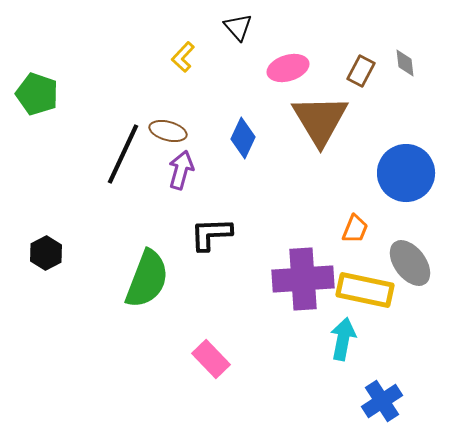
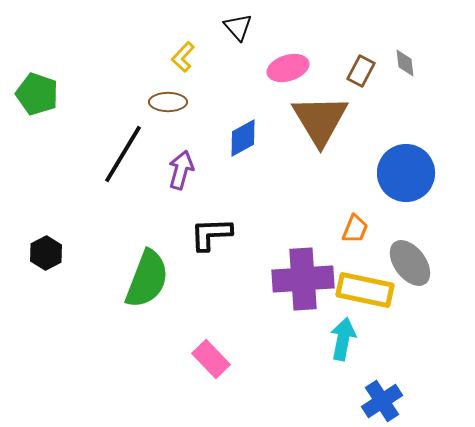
brown ellipse: moved 29 px up; rotated 15 degrees counterclockwise
blue diamond: rotated 36 degrees clockwise
black line: rotated 6 degrees clockwise
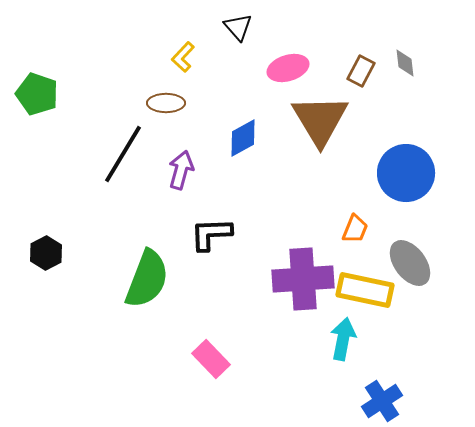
brown ellipse: moved 2 px left, 1 px down
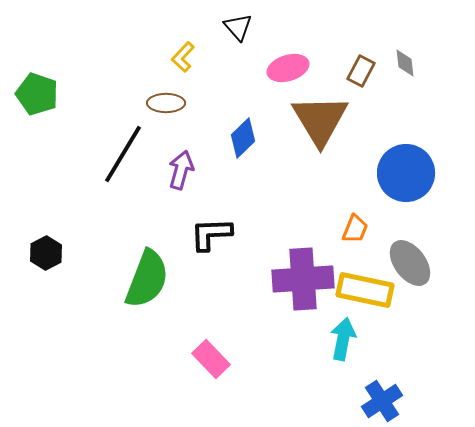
blue diamond: rotated 15 degrees counterclockwise
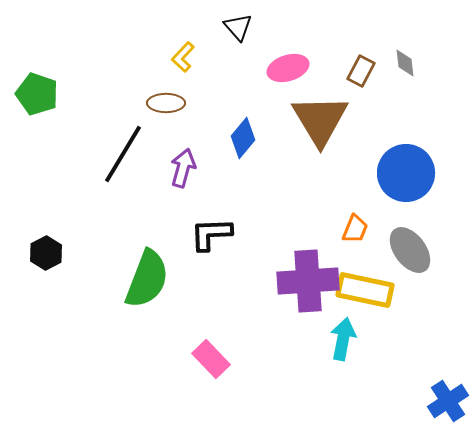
blue diamond: rotated 6 degrees counterclockwise
purple arrow: moved 2 px right, 2 px up
gray ellipse: moved 13 px up
purple cross: moved 5 px right, 2 px down
blue cross: moved 66 px right
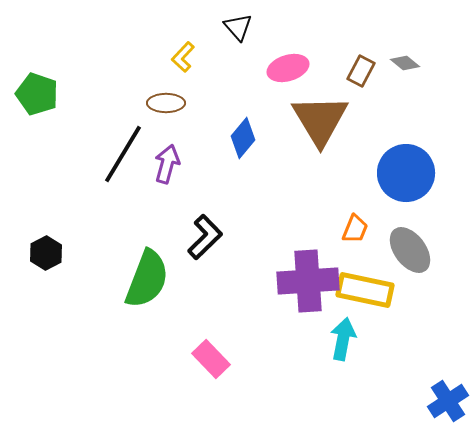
gray diamond: rotated 44 degrees counterclockwise
purple arrow: moved 16 px left, 4 px up
black L-shape: moved 6 px left, 3 px down; rotated 138 degrees clockwise
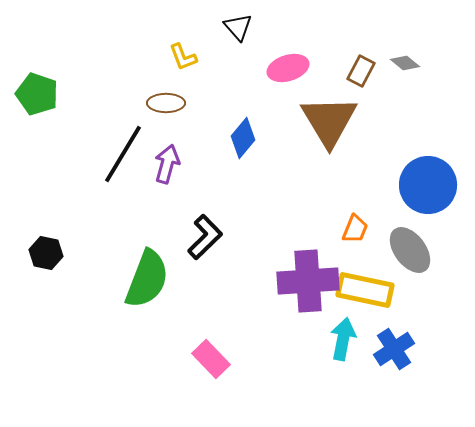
yellow L-shape: rotated 64 degrees counterclockwise
brown triangle: moved 9 px right, 1 px down
blue circle: moved 22 px right, 12 px down
black hexagon: rotated 20 degrees counterclockwise
blue cross: moved 54 px left, 52 px up
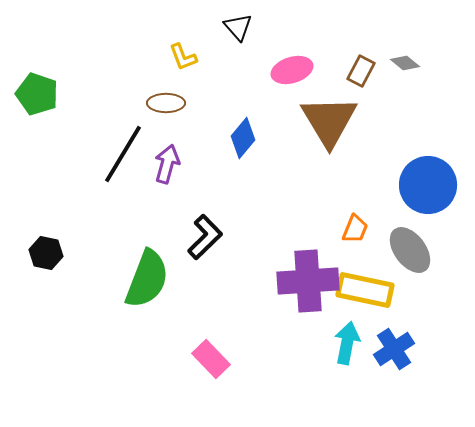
pink ellipse: moved 4 px right, 2 px down
cyan arrow: moved 4 px right, 4 px down
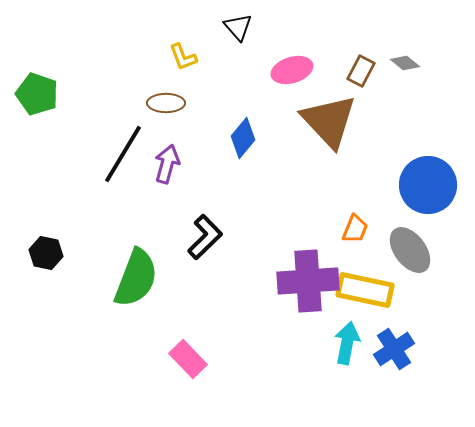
brown triangle: rotated 12 degrees counterclockwise
green semicircle: moved 11 px left, 1 px up
pink rectangle: moved 23 px left
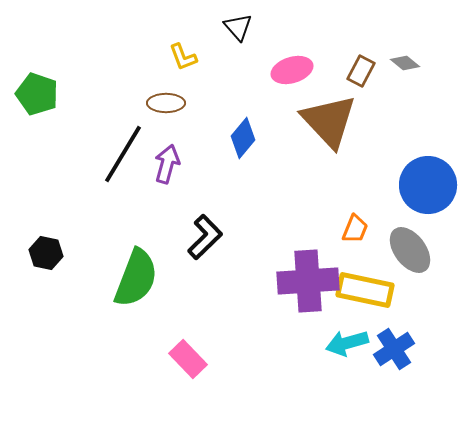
cyan arrow: rotated 117 degrees counterclockwise
